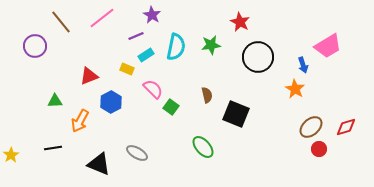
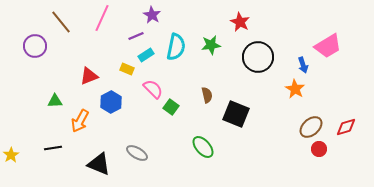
pink line: rotated 28 degrees counterclockwise
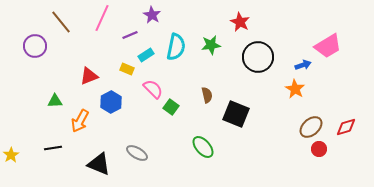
purple line: moved 6 px left, 1 px up
blue arrow: rotated 91 degrees counterclockwise
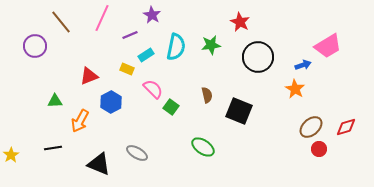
black square: moved 3 px right, 3 px up
green ellipse: rotated 15 degrees counterclockwise
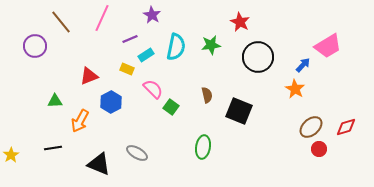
purple line: moved 4 px down
blue arrow: rotated 28 degrees counterclockwise
green ellipse: rotated 65 degrees clockwise
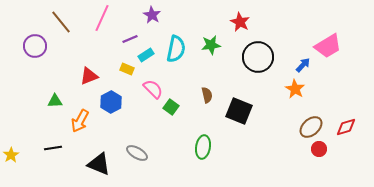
cyan semicircle: moved 2 px down
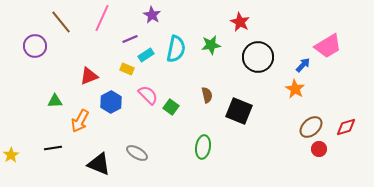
pink semicircle: moved 5 px left, 6 px down
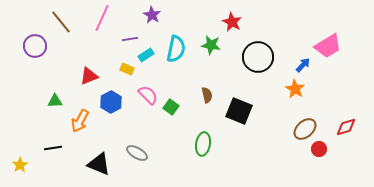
red star: moved 8 px left
purple line: rotated 14 degrees clockwise
green star: rotated 18 degrees clockwise
brown ellipse: moved 6 px left, 2 px down
green ellipse: moved 3 px up
yellow star: moved 9 px right, 10 px down
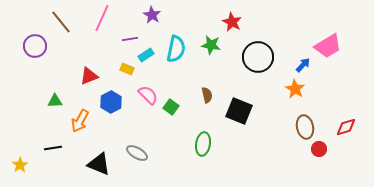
brown ellipse: moved 2 px up; rotated 60 degrees counterclockwise
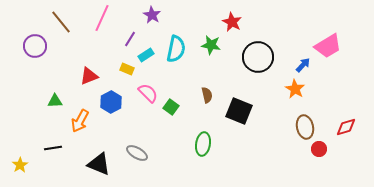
purple line: rotated 49 degrees counterclockwise
pink semicircle: moved 2 px up
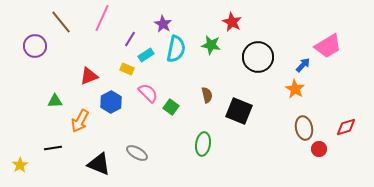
purple star: moved 11 px right, 9 px down
brown ellipse: moved 1 px left, 1 px down
